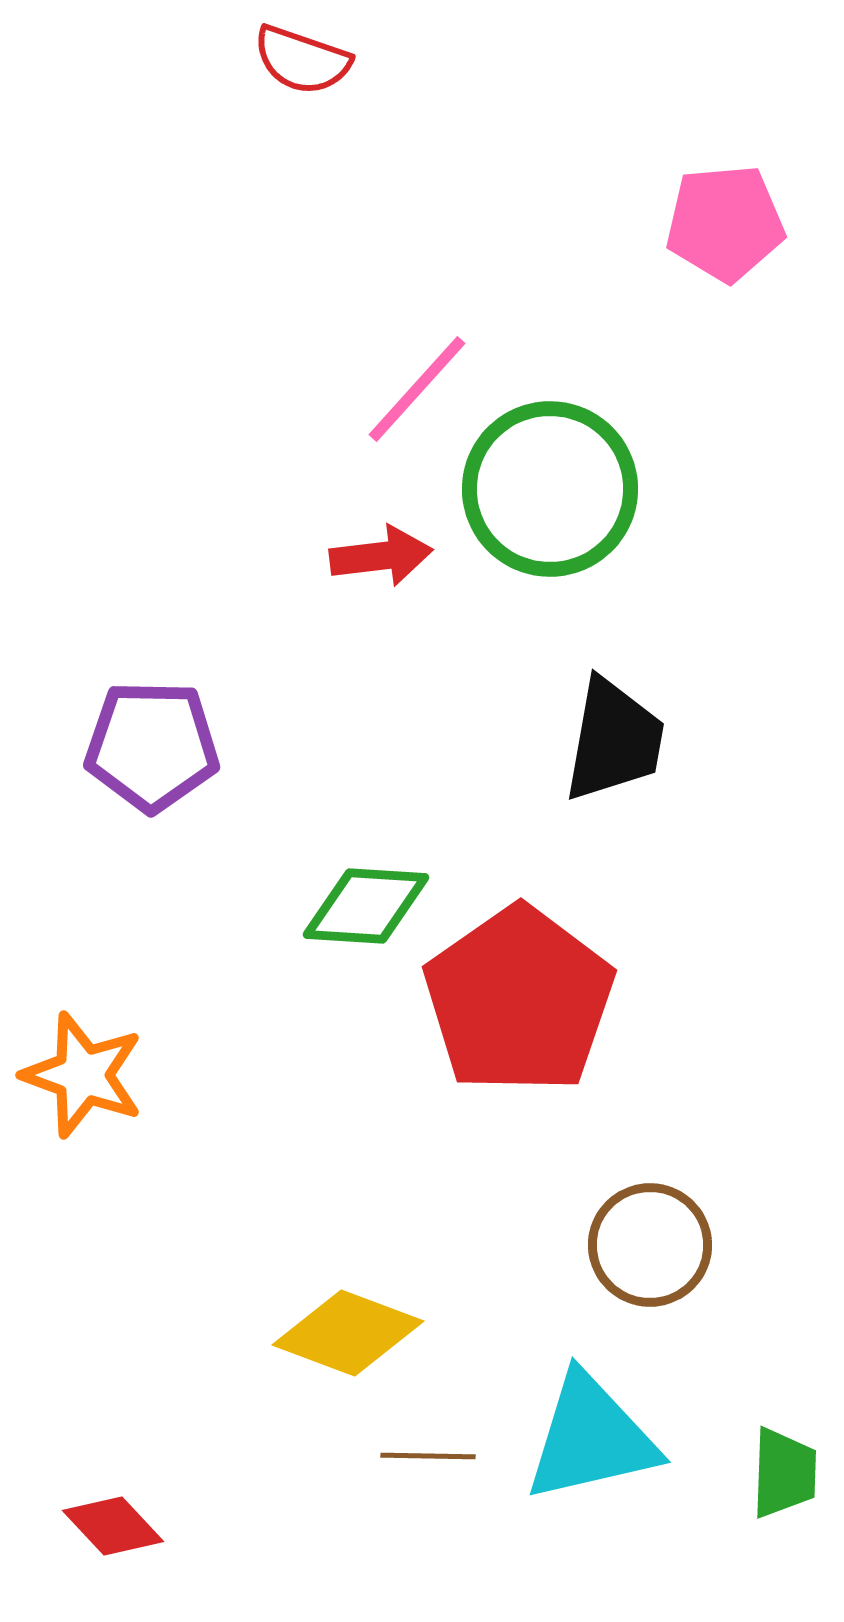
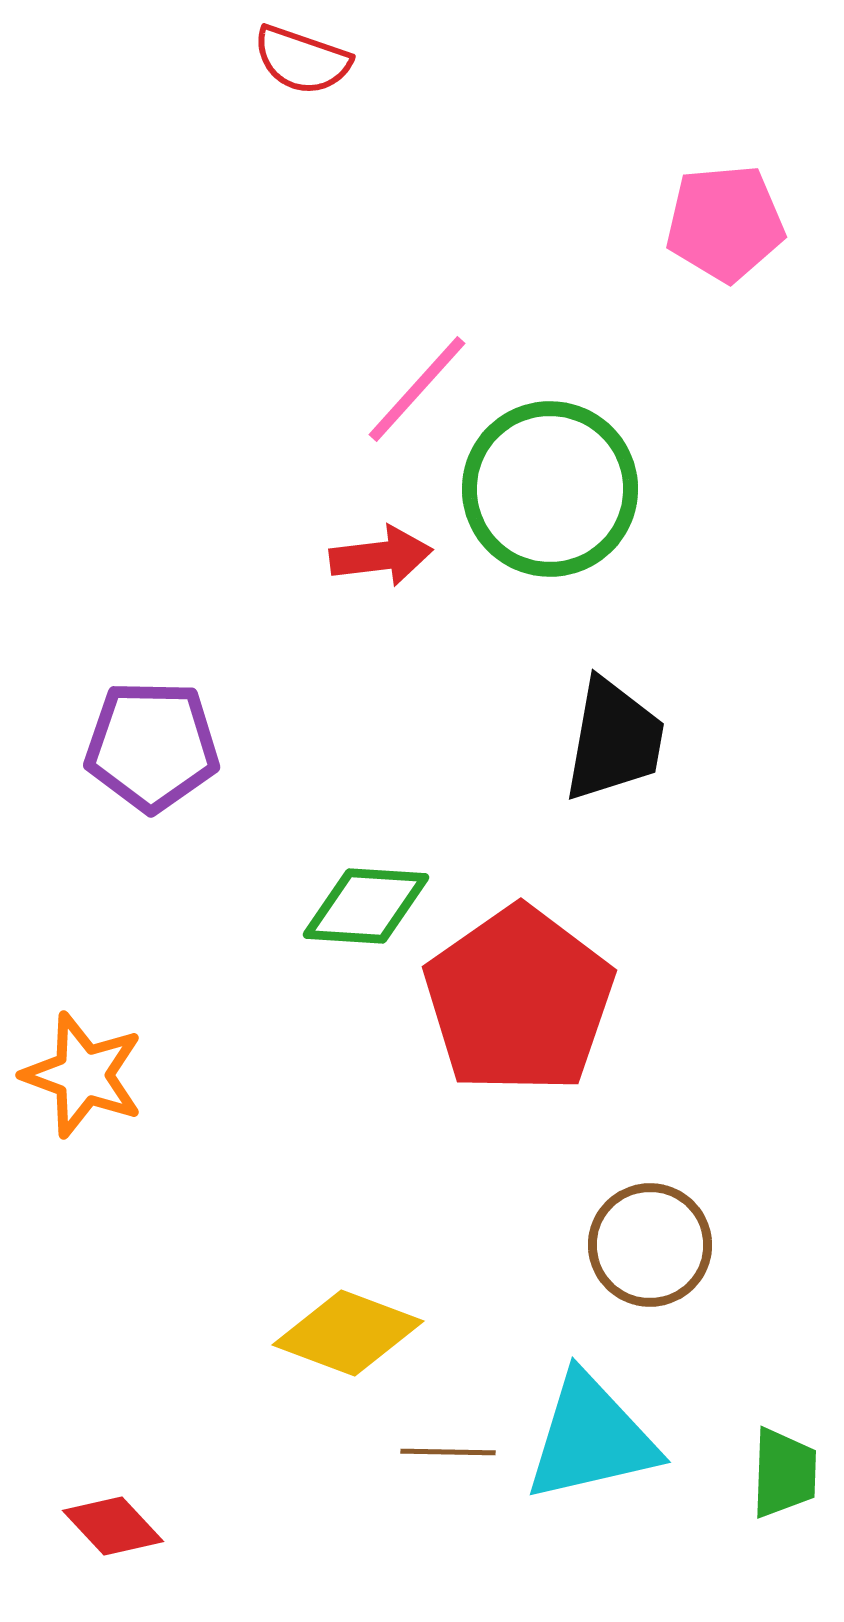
brown line: moved 20 px right, 4 px up
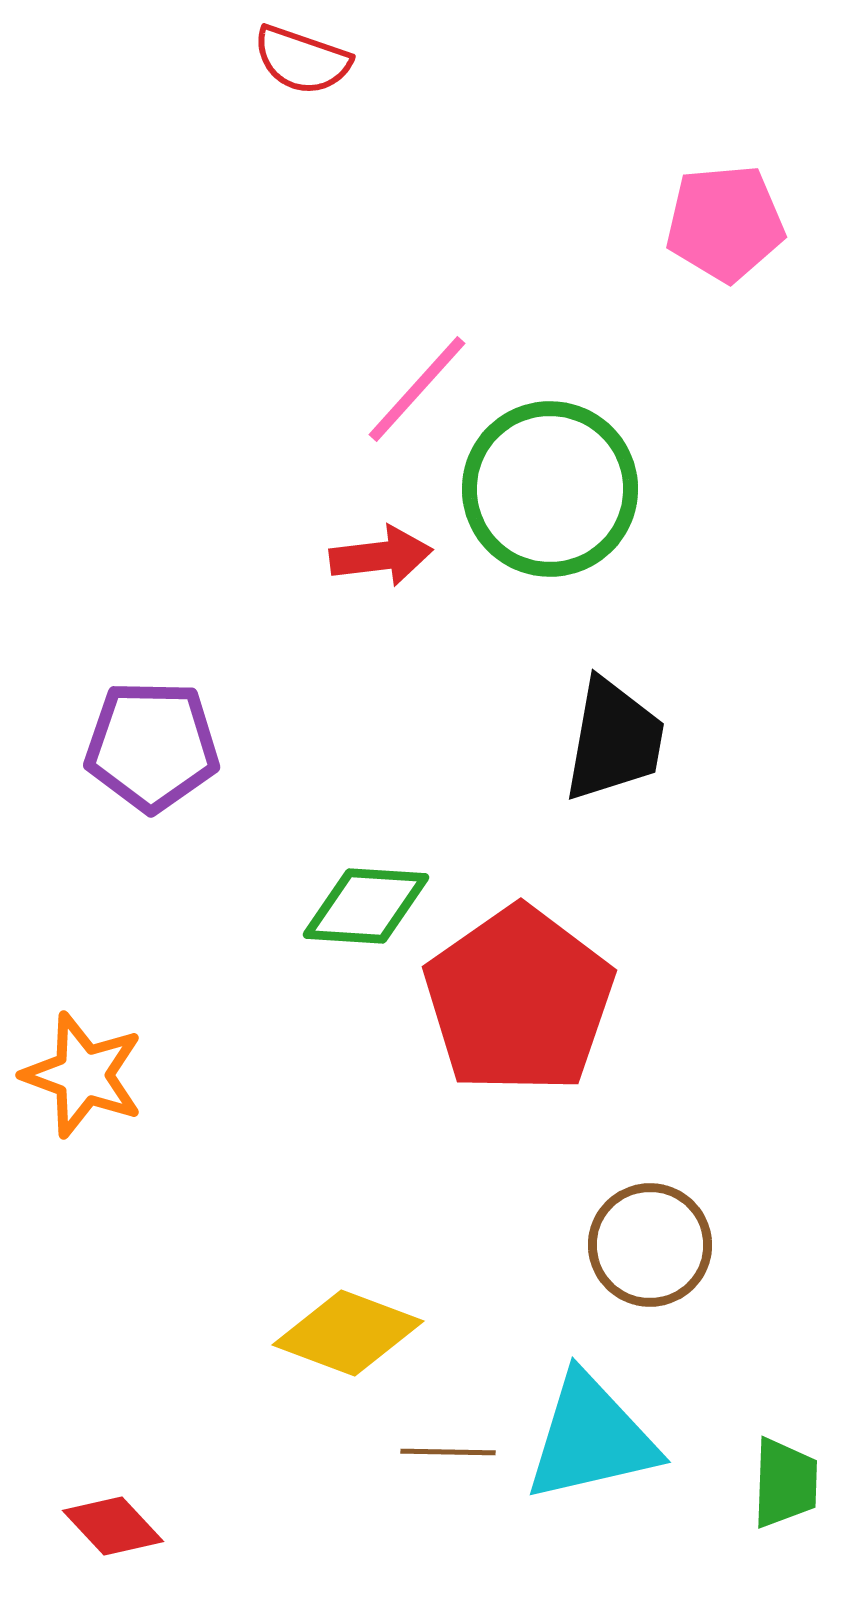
green trapezoid: moved 1 px right, 10 px down
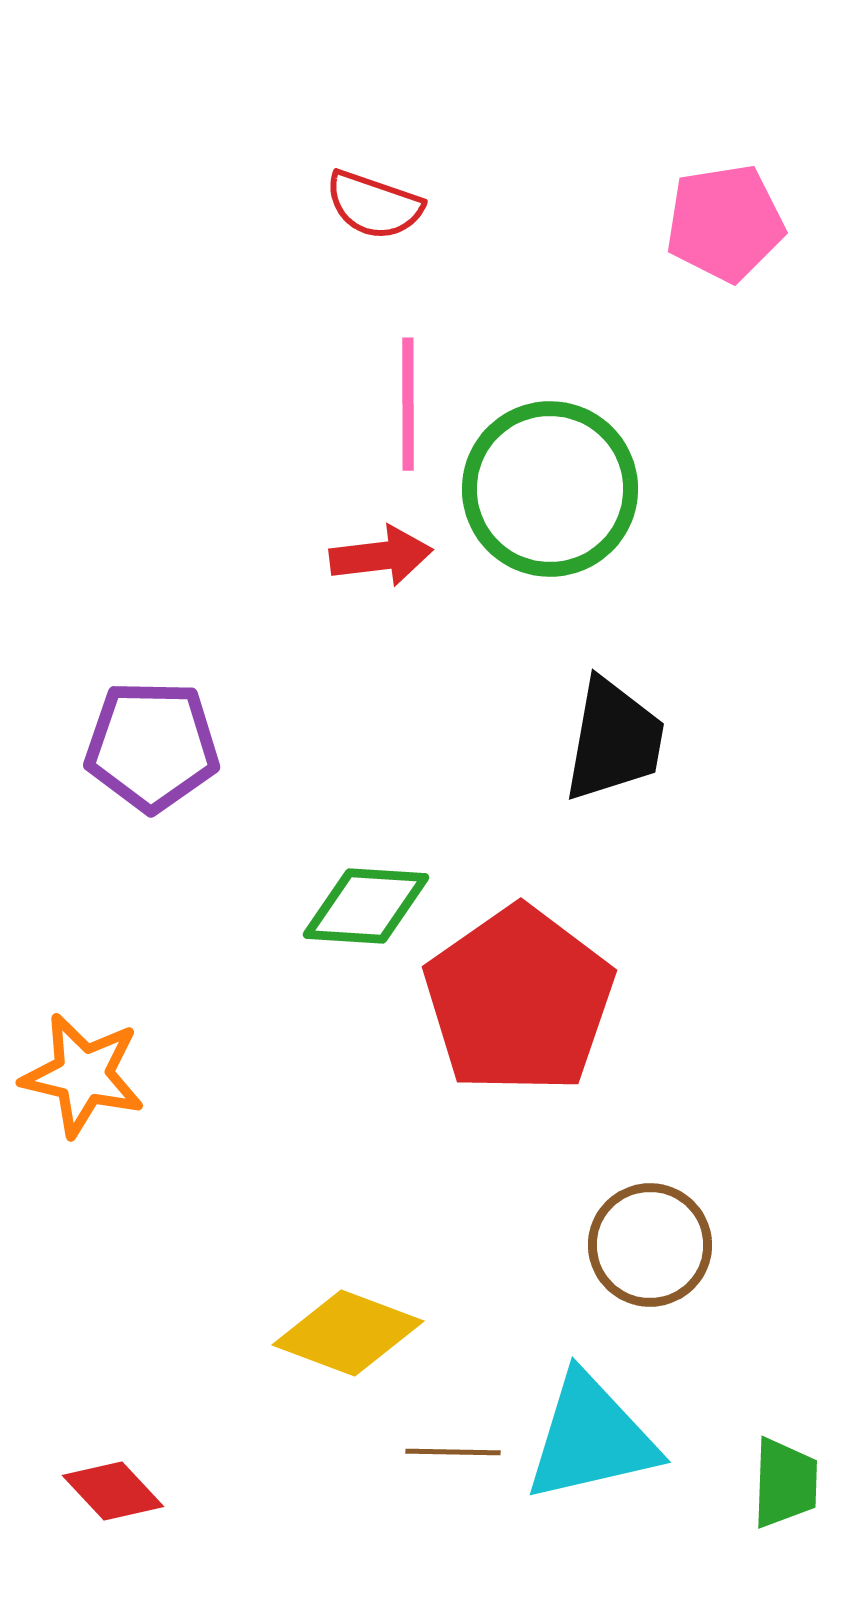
red semicircle: moved 72 px right, 145 px down
pink pentagon: rotated 4 degrees counterclockwise
pink line: moved 9 px left, 15 px down; rotated 42 degrees counterclockwise
orange star: rotated 7 degrees counterclockwise
brown line: moved 5 px right
red diamond: moved 35 px up
